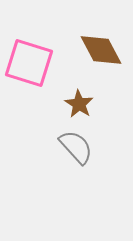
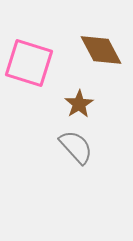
brown star: rotated 8 degrees clockwise
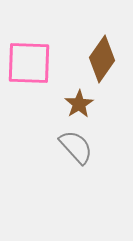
brown diamond: moved 1 px right, 9 px down; rotated 63 degrees clockwise
pink square: rotated 15 degrees counterclockwise
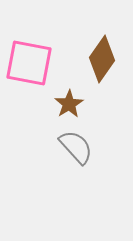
pink square: rotated 9 degrees clockwise
brown star: moved 10 px left
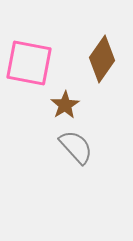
brown star: moved 4 px left, 1 px down
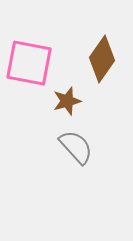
brown star: moved 2 px right, 4 px up; rotated 16 degrees clockwise
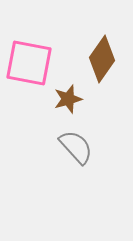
brown star: moved 1 px right, 2 px up
